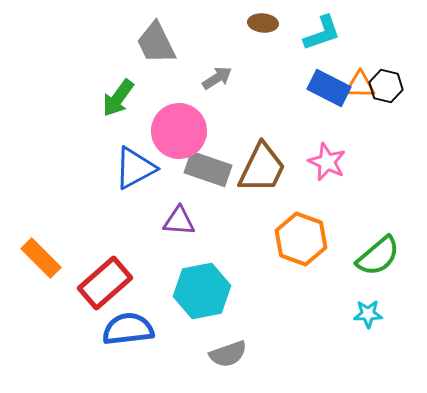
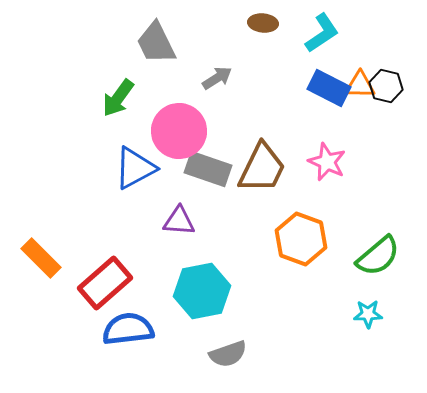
cyan L-shape: rotated 15 degrees counterclockwise
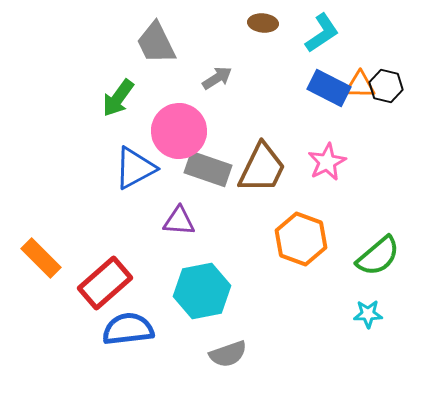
pink star: rotated 21 degrees clockwise
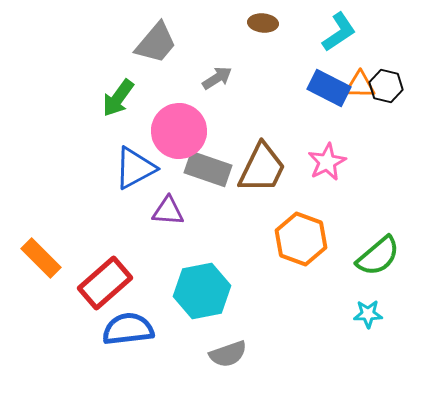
cyan L-shape: moved 17 px right, 1 px up
gray trapezoid: rotated 114 degrees counterclockwise
purple triangle: moved 11 px left, 10 px up
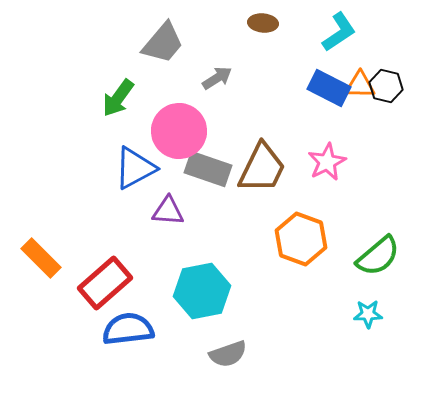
gray trapezoid: moved 7 px right
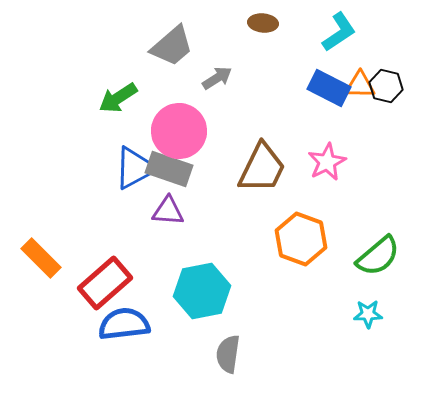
gray trapezoid: moved 9 px right, 3 px down; rotated 9 degrees clockwise
green arrow: rotated 21 degrees clockwise
gray rectangle: moved 39 px left
blue semicircle: moved 4 px left, 5 px up
gray semicircle: rotated 117 degrees clockwise
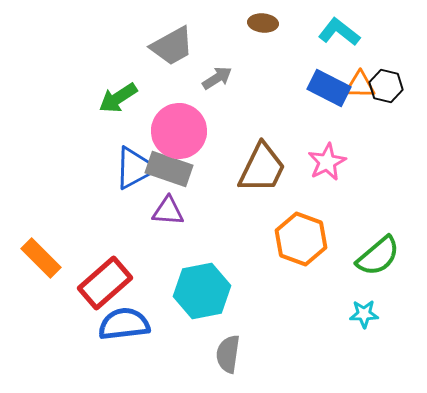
cyan L-shape: rotated 108 degrees counterclockwise
gray trapezoid: rotated 12 degrees clockwise
cyan star: moved 4 px left
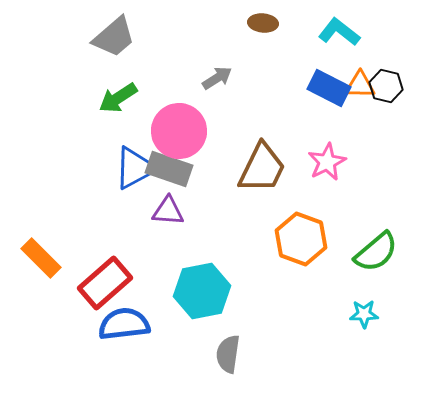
gray trapezoid: moved 58 px left, 9 px up; rotated 12 degrees counterclockwise
green semicircle: moved 2 px left, 4 px up
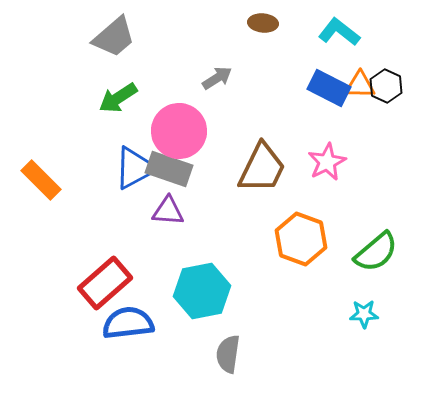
black hexagon: rotated 12 degrees clockwise
orange rectangle: moved 78 px up
blue semicircle: moved 4 px right, 1 px up
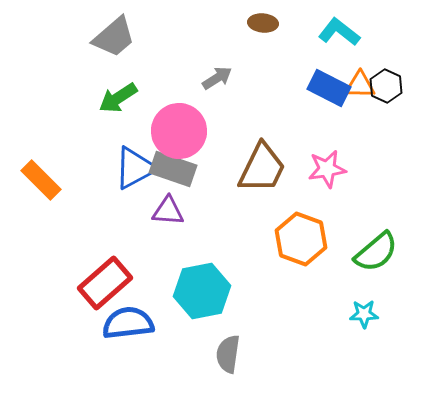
pink star: moved 7 px down; rotated 18 degrees clockwise
gray rectangle: moved 4 px right
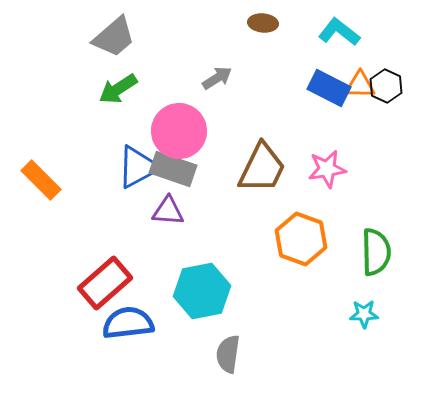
green arrow: moved 9 px up
blue triangle: moved 3 px right, 1 px up
green semicircle: rotated 51 degrees counterclockwise
